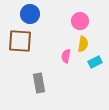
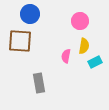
yellow semicircle: moved 1 px right, 2 px down
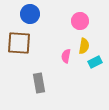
brown square: moved 1 px left, 2 px down
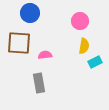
blue circle: moved 1 px up
pink semicircle: moved 21 px left, 1 px up; rotated 72 degrees clockwise
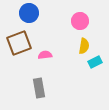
blue circle: moved 1 px left
brown square: rotated 25 degrees counterclockwise
gray rectangle: moved 5 px down
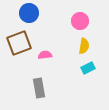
cyan rectangle: moved 7 px left, 6 px down
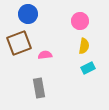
blue circle: moved 1 px left, 1 px down
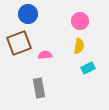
yellow semicircle: moved 5 px left
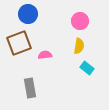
cyan rectangle: moved 1 px left; rotated 64 degrees clockwise
gray rectangle: moved 9 px left
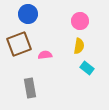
brown square: moved 1 px down
